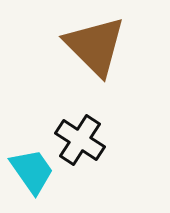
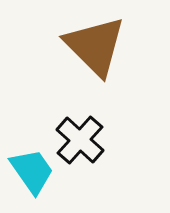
black cross: rotated 9 degrees clockwise
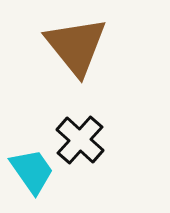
brown triangle: moved 19 px left; rotated 6 degrees clockwise
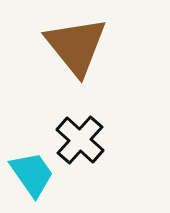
cyan trapezoid: moved 3 px down
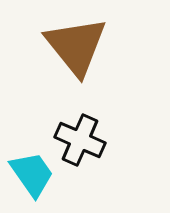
black cross: rotated 18 degrees counterclockwise
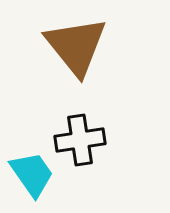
black cross: rotated 33 degrees counterclockwise
